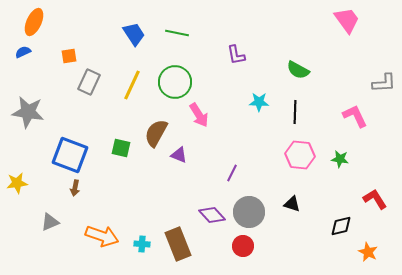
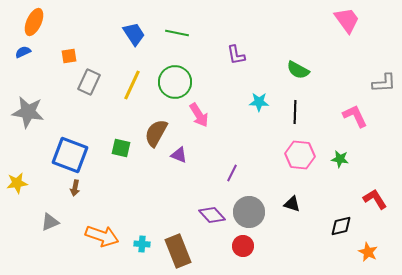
brown rectangle: moved 7 px down
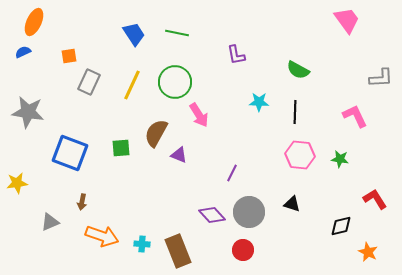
gray L-shape: moved 3 px left, 5 px up
green square: rotated 18 degrees counterclockwise
blue square: moved 2 px up
brown arrow: moved 7 px right, 14 px down
red circle: moved 4 px down
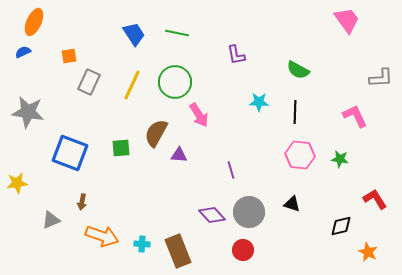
purple triangle: rotated 18 degrees counterclockwise
purple line: moved 1 px left, 3 px up; rotated 42 degrees counterclockwise
gray triangle: moved 1 px right, 2 px up
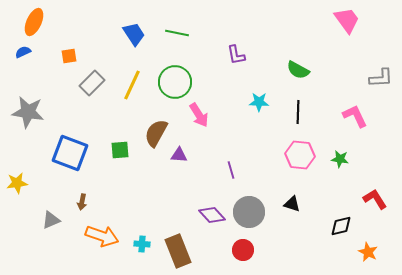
gray rectangle: moved 3 px right, 1 px down; rotated 20 degrees clockwise
black line: moved 3 px right
green square: moved 1 px left, 2 px down
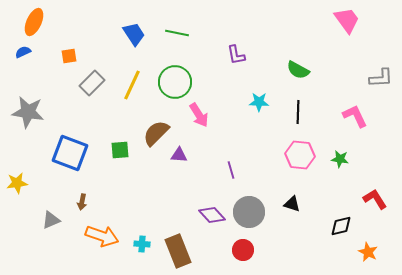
brown semicircle: rotated 16 degrees clockwise
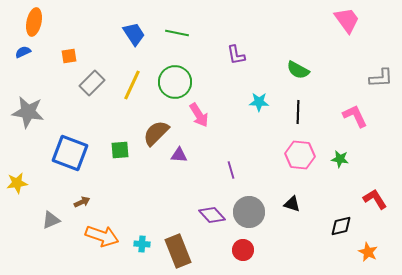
orange ellipse: rotated 12 degrees counterclockwise
brown arrow: rotated 126 degrees counterclockwise
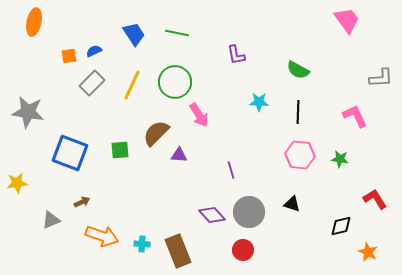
blue semicircle: moved 71 px right, 1 px up
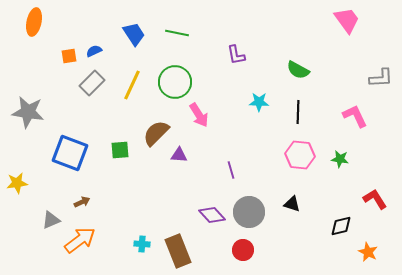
orange arrow: moved 22 px left, 4 px down; rotated 56 degrees counterclockwise
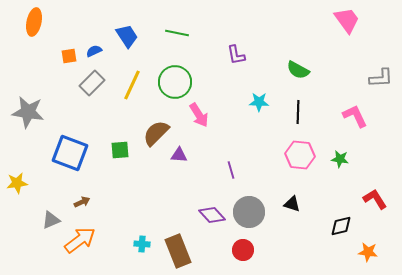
blue trapezoid: moved 7 px left, 2 px down
orange star: rotated 18 degrees counterclockwise
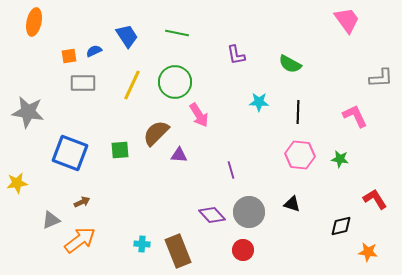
green semicircle: moved 8 px left, 6 px up
gray rectangle: moved 9 px left; rotated 45 degrees clockwise
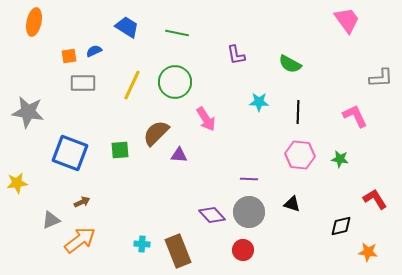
blue trapezoid: moved 9 px up; rotated 25 degrees counterclockwise
pink arrow: moved 7 px right, 4 px down
purple line: moved 18 px right, 9 px down; rotated 72 degrees counterclockwise
